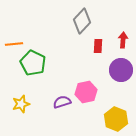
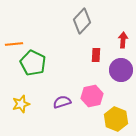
red rectangle: moved 2 px left, 9 px down
pink hexagon: moved 6 px right, 4 px down
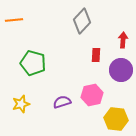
orange line: moved 24 px up
green pentagon: rotated 10 degrees counterclockwise
pink hexagon: moved 1 px up
yellow hexagon: rotated 15 degrees counterclockwise
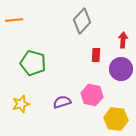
purple circle: moved 1 px up
pink hexagon: rotated 25 degrees clockwise
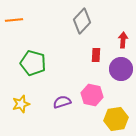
yellow hexagon: rotated 15 degrees counterclockwise
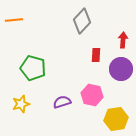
green pentagon: moved 5 px down
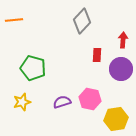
red rectangle: moved 1 px right
pink hexagon: moved 2 px left, 4 px down
yellow star: moved 1 px right, 2 px up
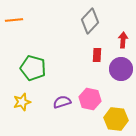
gray diamond: moved 8 px right
yellow hexagon: rotated 15 degrees clockwise
